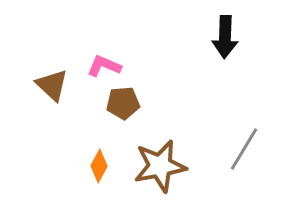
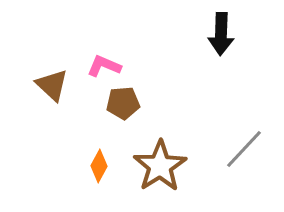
black arrow: moved 4 px left, 3 px up
gray line: rotated 12 degrees clockwise
brown star: rotated 22 degrees counterclockwise
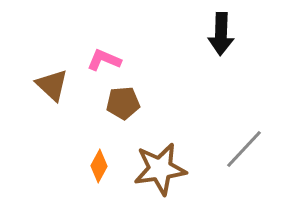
pink L-shape: moved 6 px up
brown star: moved 3 px down; rotated 24 degrees clockwise
